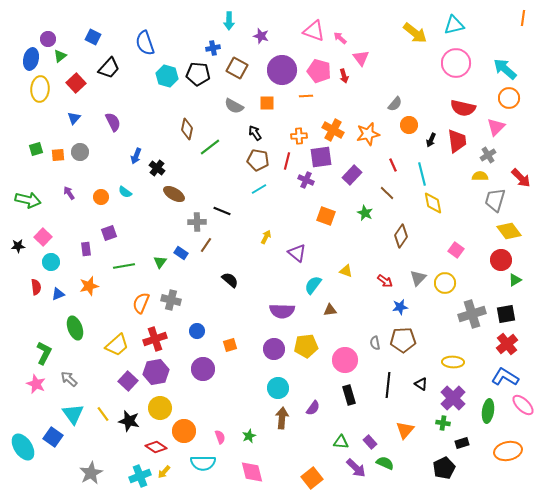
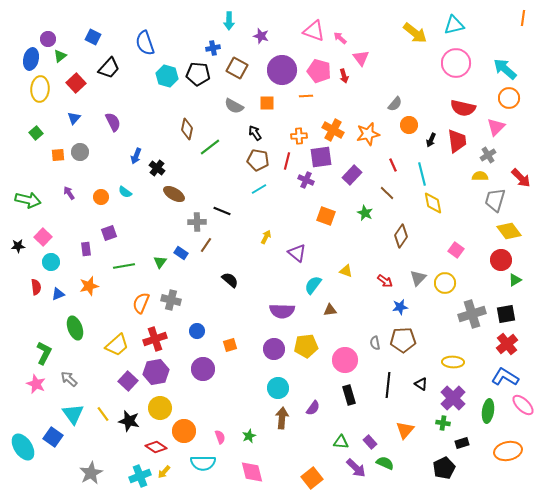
green square at (36, 149): moved 16 px up; rotated 24 degrees counterclockwise
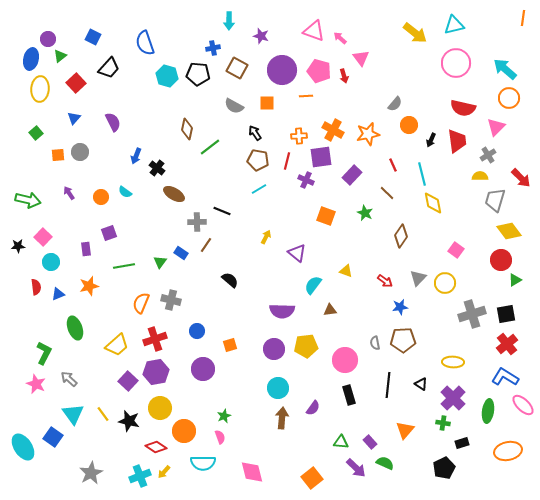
green star at (249, 436): moved 25 px left, 20 px up
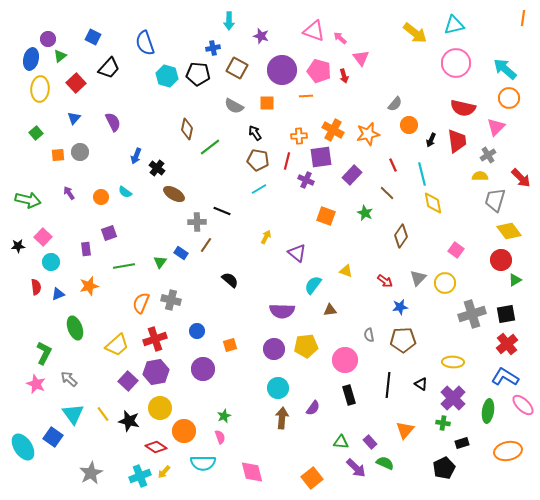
gray semicircle at (375, 343): moved 6 px left, 8 px up
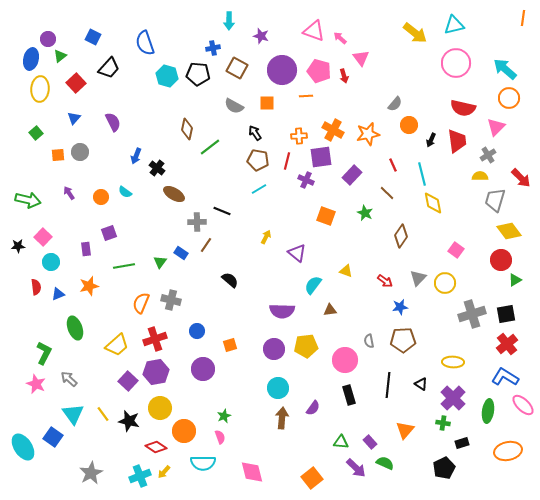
gray semicircle at (369, 335): moved 6 px down
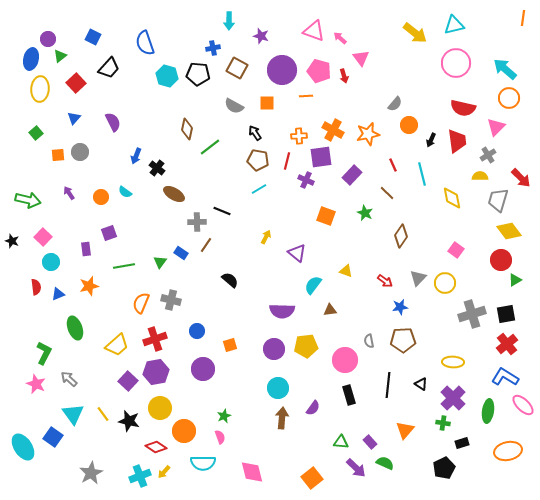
gray trapezoid at (495, 200): moved 3 px right
yellow diamond at (433, 203): moved 19 px right, 5 px up
black star at (18, 246): moved 6 px left, 5 px up; rotated 24 degrees clockwise
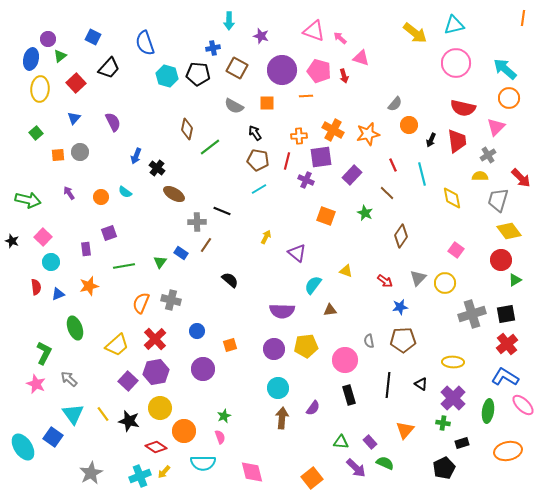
pink triangle at (361, 58): rotated 36 degrees counterclockwise
red cross at (155, 339): rotated 25 degrees counterclockwise
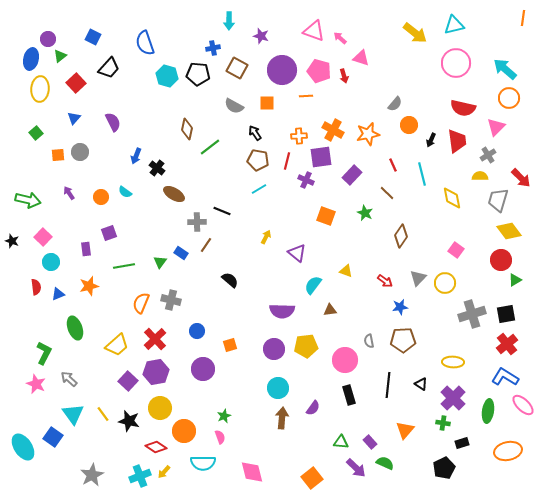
gray star at (91, 473): moved 1 px right, 2 px down
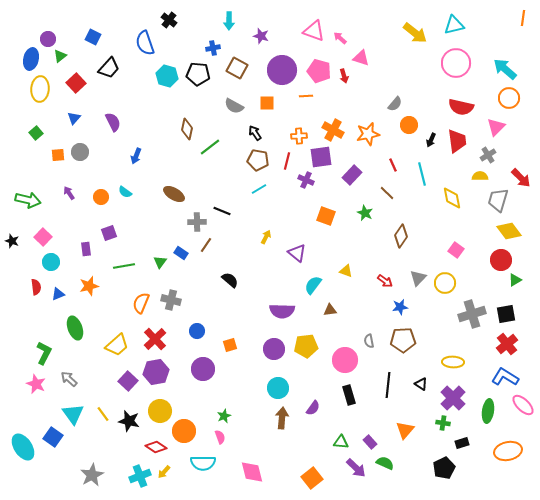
red semicircle at (463, 108): moved 2 px left, 1 px up
black cross at (157, 168): moved 12 px right, 148 px up
yellow circle at (160, 408): moved 3 px down
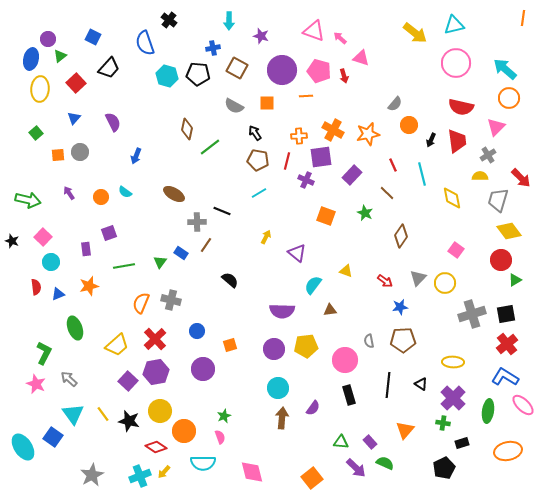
cyan line at (259, 189): moved 4 px down
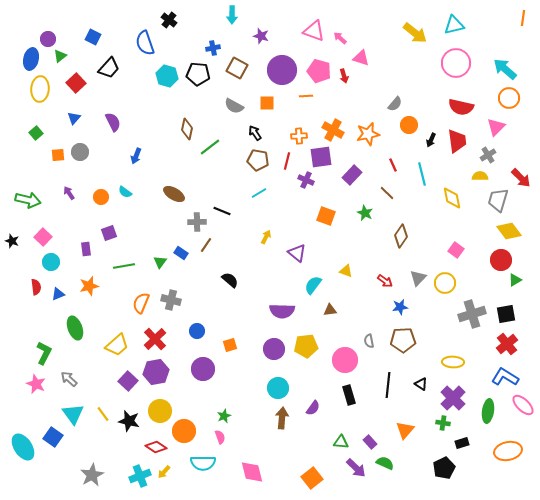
cyan arrow at (229, 21): moved 3 px right, 6 px up
